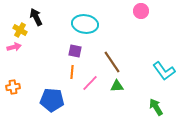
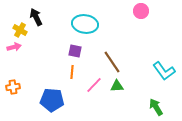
pink line: moved 4 px right, 2 px down
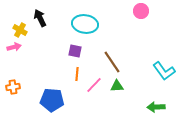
black arrow: moved 4 px right, 1 px down
orange line: moved 5 px right, 2 px down
green arrow: rotated 60 degrees counterclockwise
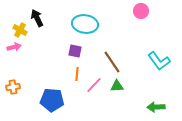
black arrow: moved 3 px left
cyan L-shape: moved 5 px left, 10 px up
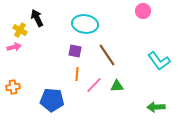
pink circle: moved 2 px right
brown line: moved 5 px left, 7 px up
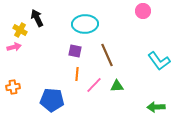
cyan ellipse: rotated 10 degrees counterclockwise
brown line: rotated 10 degrees clockwise
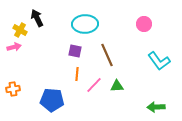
pink circle: moved 1 px right, 13 px down
orange cross: moved 2 px down
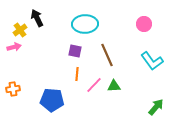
yellow cross: rotated 24 degrees clockwise
cyan L-shape: moved 7 px left
green triangle: moved 3 px left
green arrow: rotated 132 degrees clockwise
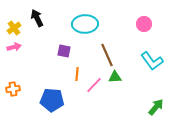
yellow cross: moved 6 px left, 2 px up
purple square: moved 11 px left
green triangle: moved 1 px right, 9 px up
